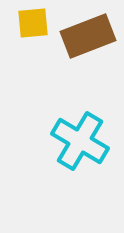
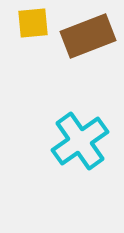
cyan cross: rotated 24 degrees clockwise
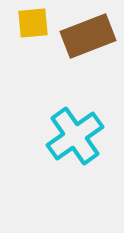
cyan cross: moved 5 px left, 5 px up
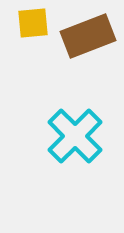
cyan cross: rotated 10 degrees counterclockwise
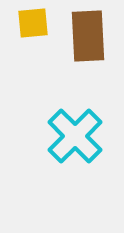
brown rectangle: rotated 72 degrees counterclockwise
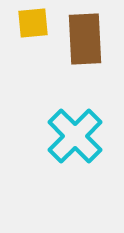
brown rectangle: moved 3 px left, 3 px down
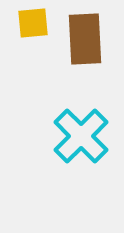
cyan cross: moved 6 px right
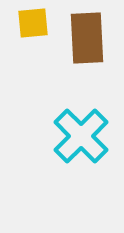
brown rectangle: moved 2 px right, 1 px up
